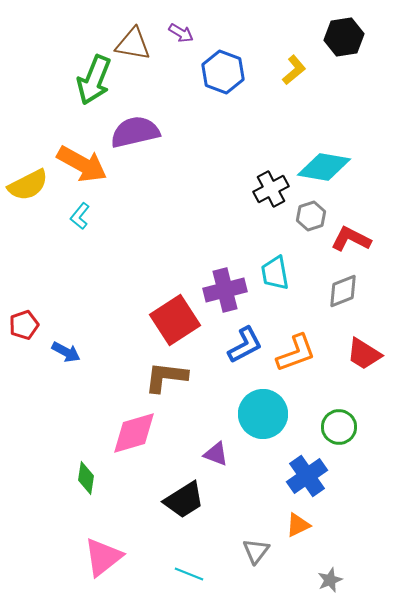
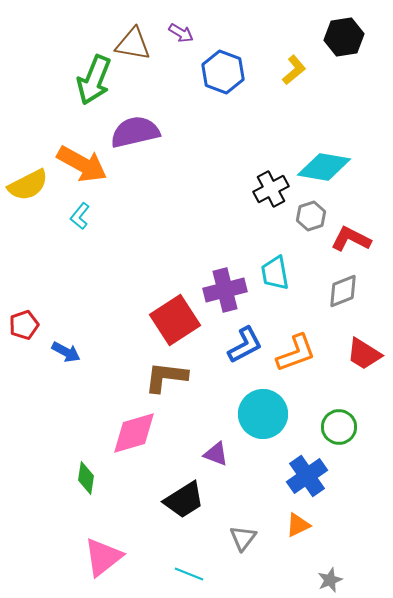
gray triangle: moved 13 px left, 13 px up
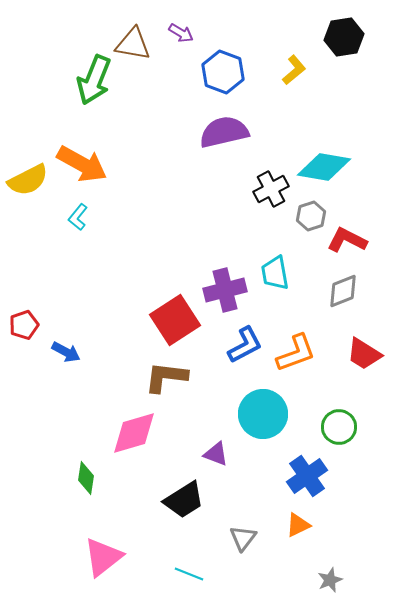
purple semicircle: moved 89 px right
yellow semicircle: moved 5 px up
cyan L-shape: moved 2 px left, 1 px down
red L-shape: moved 4 px left, 1 px down
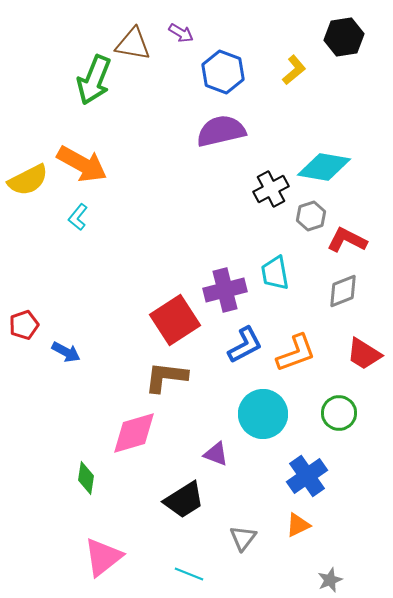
purple semicircle: moved 3 px left, 1 px up
green circle: moved 14 px up
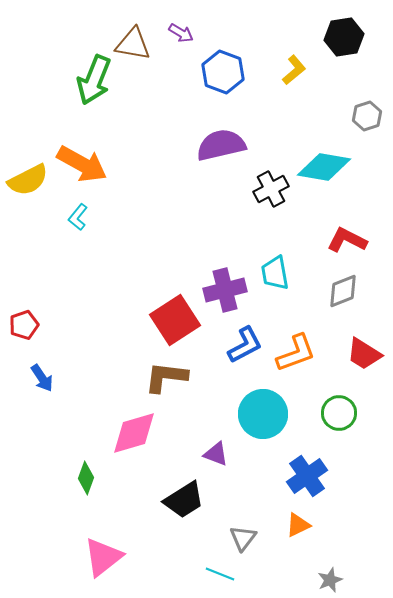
purple semicircle: moved 14 px down
gray hexagon: moved 56 px right, 100 px up
blue arrow: moved 24 px left, 26 px down; rotated 28 degrees clockwise
green diamond: rotated 12 degrees clockwise
cyan line: moved 31 px right
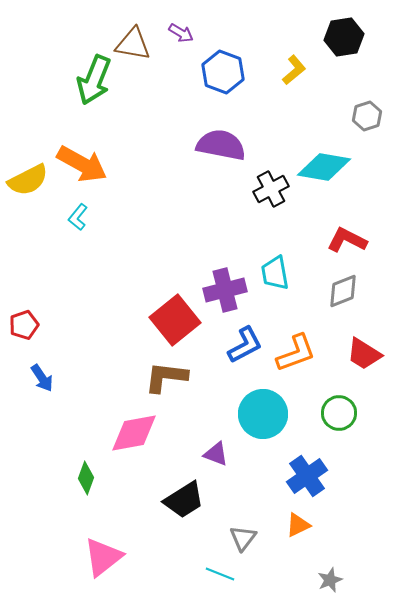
purple semicircle: rotated 24 degrees clockwise
red square: rotated 6 degrees counterclockwise
pink diamond: rotated 6 degrees clockwise
